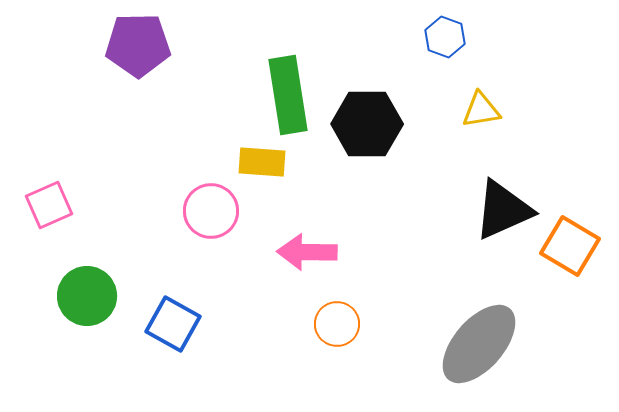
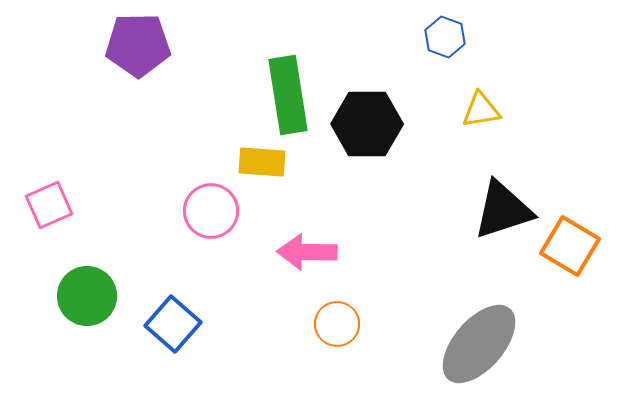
black triangle: rotated 6 degrees clockwise
blue square: rotated 12 degrees clockwise
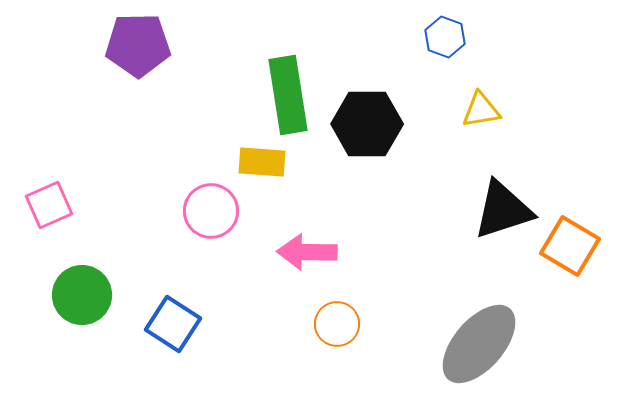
green circle: moved 5 px left, 1 px up
blue square: rotated 8 degrees counterclockwise
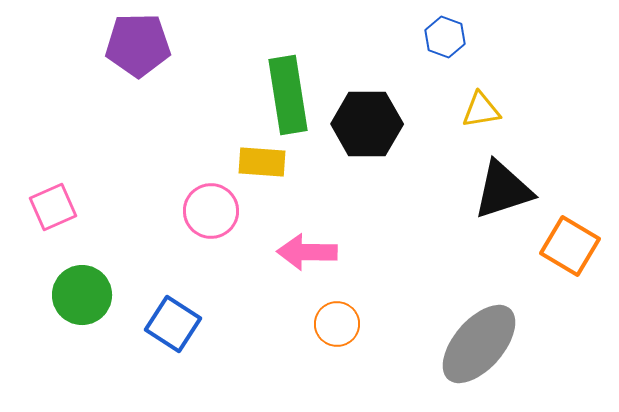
pink square: moved 4 px right, 2 px down
black triangle: moved 20 px up
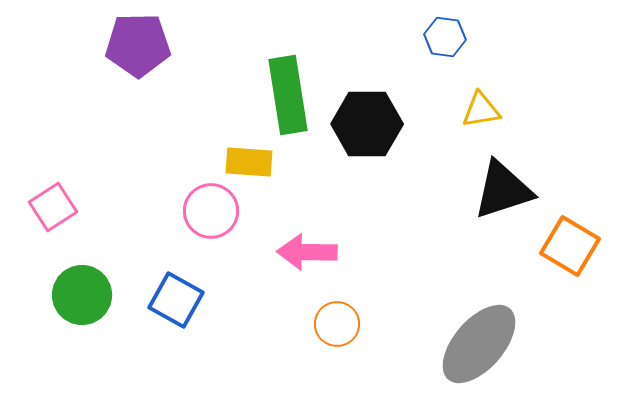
blue hexagon: rotated 12 degrees counterclockwise
yellow rectangle: moved 13 px left
pink square: rotated 9 degrees counterclockwise
blue square: moved 3 px right, 24 px up; rotated 4 degrees counterclockwise
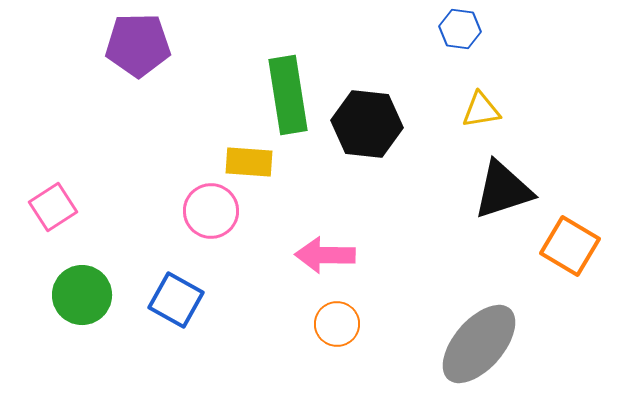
blue hexagon: moved 15 px right, 8 px up
black hexagon: rotated 6 degrees clockwise
pink arrow: moved 18 px right, 3 px down
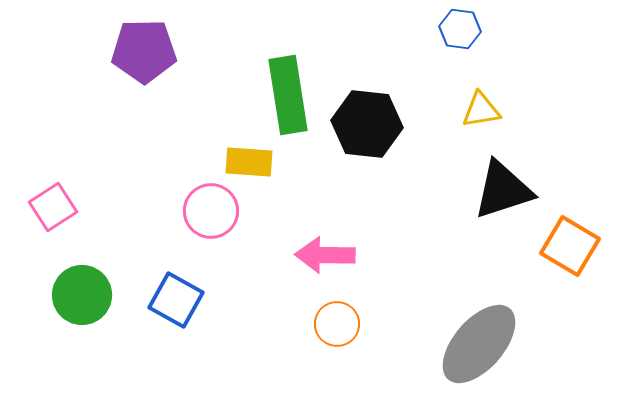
purple pentagon: moved 6 px right, 6 px down
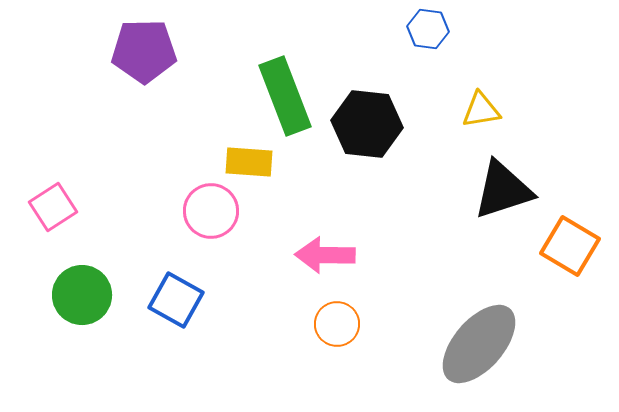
blue hexagon: moved 32 px left
green rectangle: moved 3 px left, 1 px down; rotated 12 degrees counterclockwise
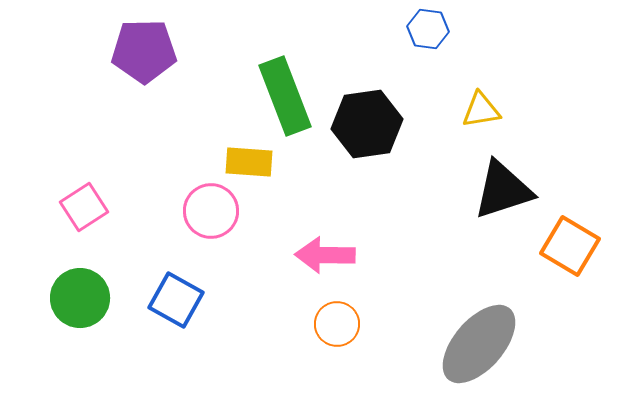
black hexagon: rotated 14 degrees counterclockwise
pink square: moved 31 px right
green circle: moved 2 px left, 3 px down
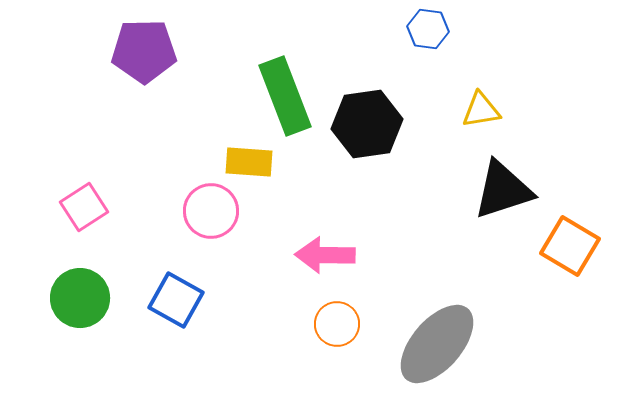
gray ellipse: moved 42 px left
